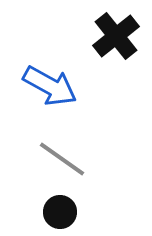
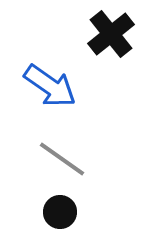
black cross: moved 5 px left, 2 px up
blue arrow: rotated 6 degrees clockwise
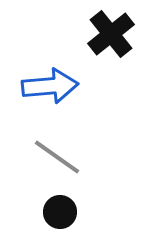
blue arrow: rotated 40 degrees counterclockwise
gray line: moved 5 px left, 2 px up
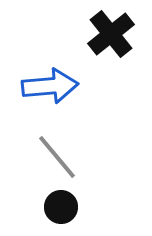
gray line: rotated 15 degrees clockwise
black circle: moved 1 px right, 5 px up
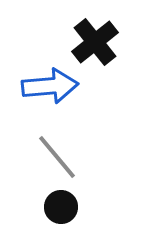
black cross: moved 16 px left, 8 px down
